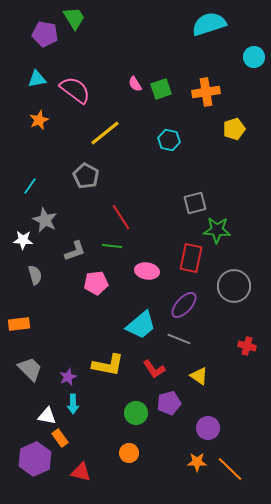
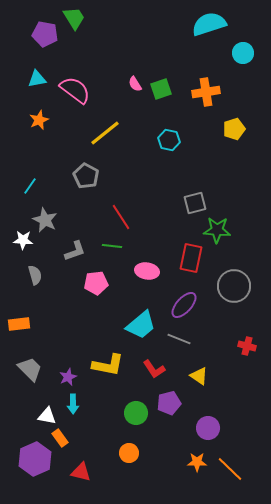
cyan circle at (254, 57): moved 11 px left, 4 px up
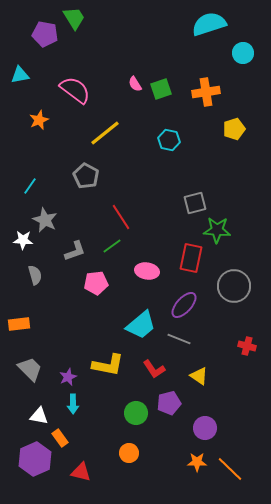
cyan triangle at (37, 79): moved 17 px left, 4 px up
green line at (112, 246): rotated 42 degrees counterclockwise
white triangle at (47, 416): moved 8 px left
purple circle at (208, 428): moved 3 px left
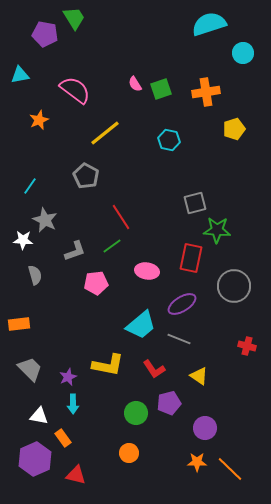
purple ellipse at (184, 305): moved 2 px left, 1 px up; rotated 16 degrees clockwise
orange rectangle at (60, 438): moved 3 px right
red triangle at (81, 472): moved 5 px left, 3 px down
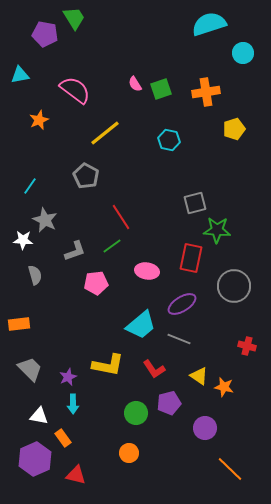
orange star at (197, 462): moved 27 px right, 75 px up; rotated 12 degrees clockwise
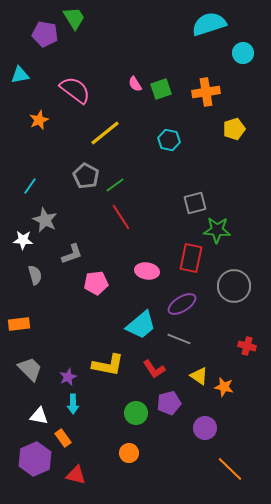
green line at (112, 246): moved 3 px right, 61 px up
gray L-shape at (75, 251): moved 3 px left, 3 px down
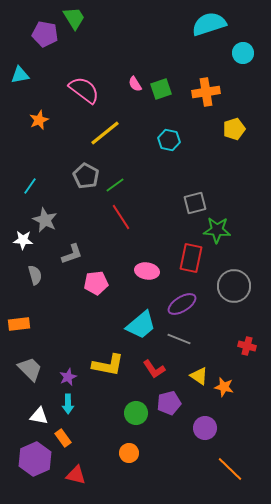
pink semicircle at (75, 90): moved 9 px right
cyan arrow at (73, 404): moved 5 px left
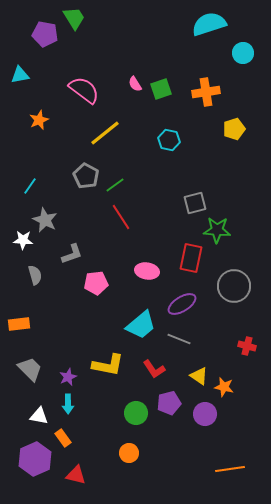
purple circle at (205, 428): moved 14 px up
orange line at (230, 469): rotated 52 degrees counterclockwise
